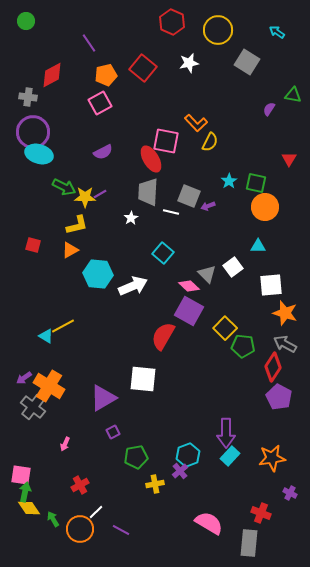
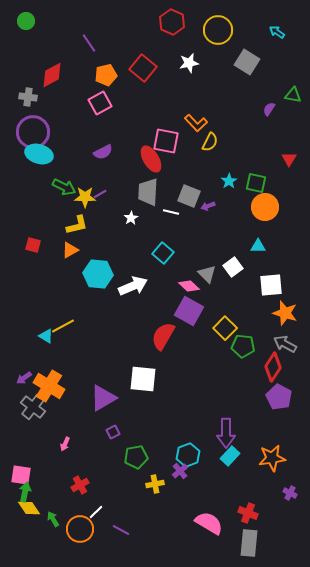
red cross at (261, 513): moved 13 px left
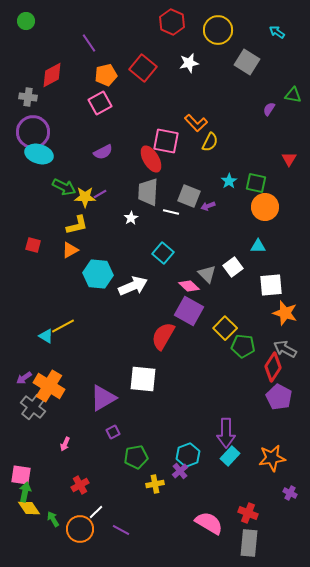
gray arrow at (285, 344): moved 5 px down
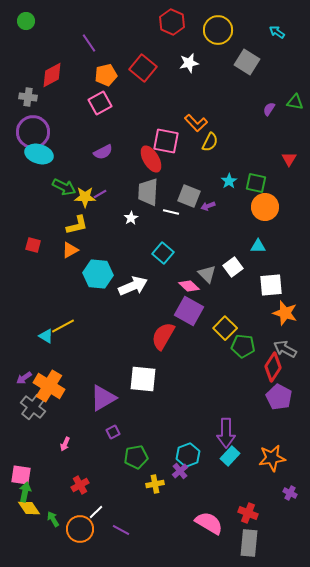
green triangle at (293, 95): moved 2 px right, 7 px down
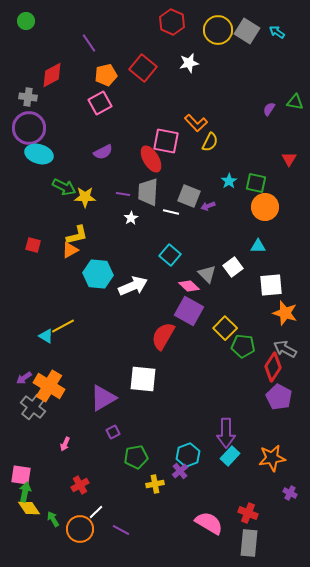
gray square at (247, 62): moved 31 px up
purple circle at (33, 132): moved 4 px left, 4 px up
purple line at (100, 194): moved 23 px right; rotated 40 degrees clockwise
yellow L-shape at (77, 225): moved 10 px down
cyan square at (163, 253): moved 7 px right, 2 px down
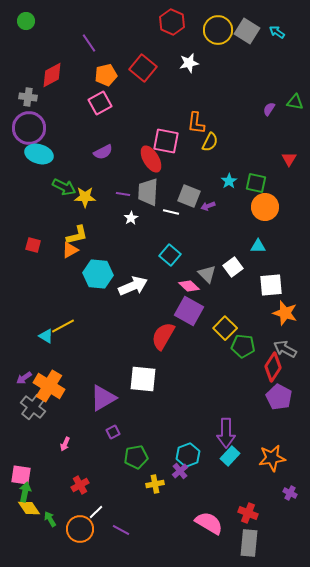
orange L-shape at (196, 123): rotated 50 degrees clockwise
green arrow at (53, 519): moved 3 px left
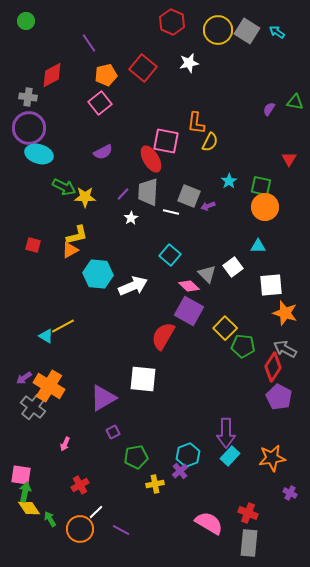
pink square at (100, 103): rotated 10 degrees counterclockwise
green square at (256, 183): moved 5 px right, 3 px down
purple line at (123, 194): rotated 56 degrees counterclockwise
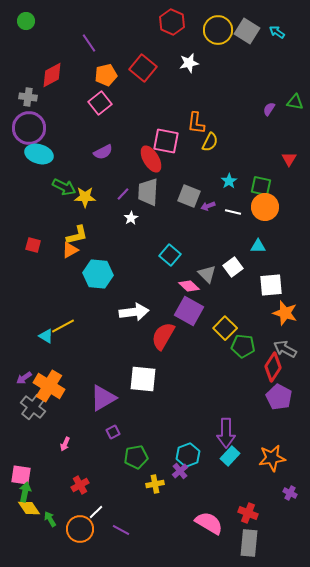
white line at (171, 212): moved 62 px right
white arrow at (133, 286): moved 1 px right, 26 px down; rotated 16 degrees clockwise
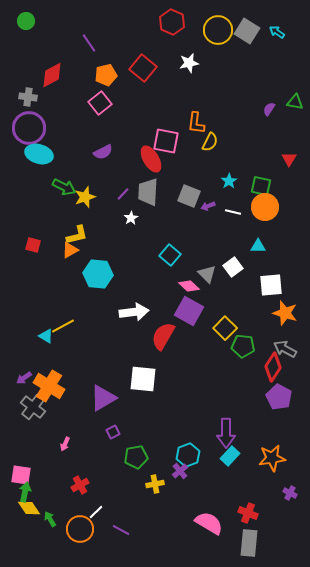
yellow star at (85, 197): rotated 20 degrees counterclockwise
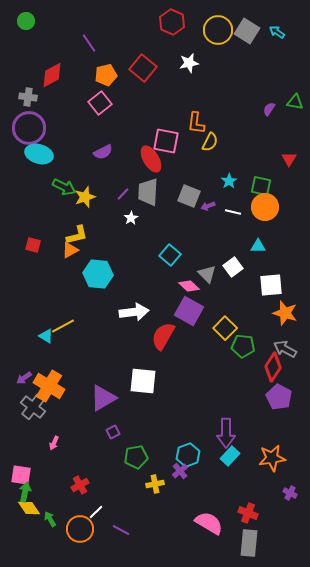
white square at (143, 379): moved 2 px down
pink arrow at (65, 444): moved 11 px left, 1 px up
